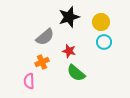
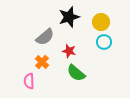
orange cross: rotated 24 degrees counterclockwise
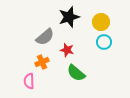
red star: moved 2 px left, 1 px up
orange cross: rotated 24 degrees clockwise
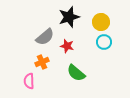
red star: moved 4 px up
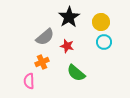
black star: rotated 15 degrees counterclockwise
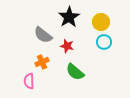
gray semicircle: moved 2 px left, 2 px up; rotated 78 degrees clockwise
green semicircle: moved 1 px left, 1 px up
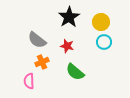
gray semicircle: moved 6 px left, 5 px down
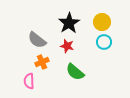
black star: moved 6 px down
yellow circle: moved 1 px right
